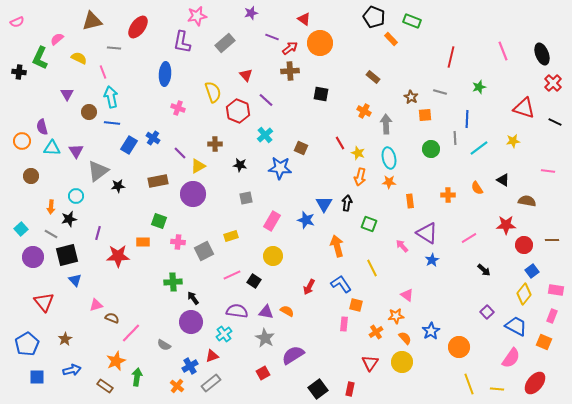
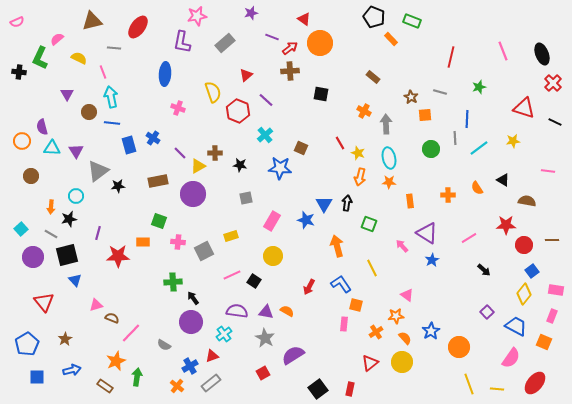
red triangle at (246, 75): rotated 32 degrees clockwise
brown cross at (215, 144): moved 9 px down
blue rectangle at (129, 145): rotated 48 degrees counterclockwise
red triangle at (370, 363): rotated 18 degrees clockwise
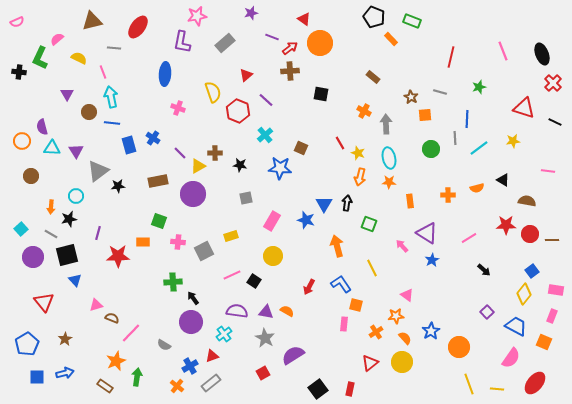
orange semicircle at (477, 188): rotated 72 degrees counterclockwise
red circle at (524, 245): moved 6 px right, 11 px up
blue arrow at (72, 370): moved 7 px left, 3 px down
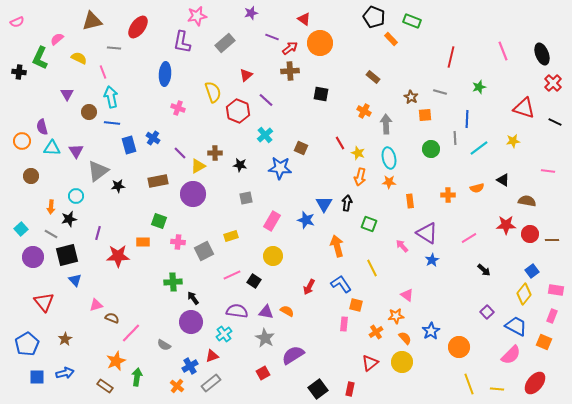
pink semicircle at (511, 358): moved 3 px up; rotated 10 degrees clockwise
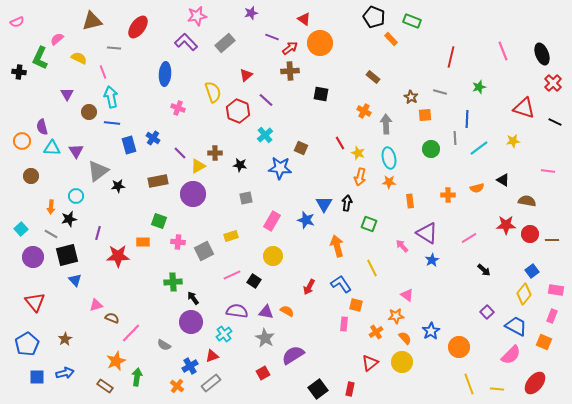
purple L-shape at (182, 42): moved 4 px right; rotated 125 degrees clockwise
red triangle at (44, 302): moved 9 px left
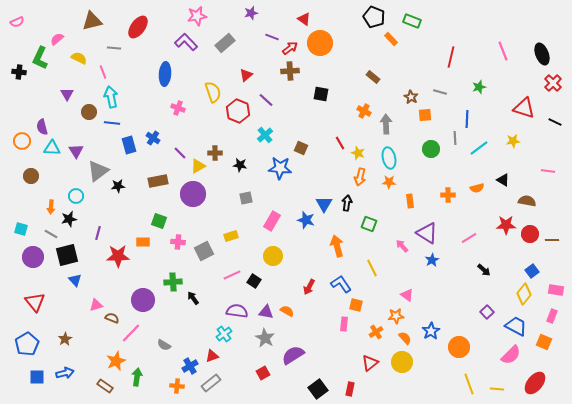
cyan square at (21, 229): rotated 32 degrees counterclockwise
purple circle at (191, 322): moved 48 px left, 22 px up
orange cross at (177, 386): rotated 32 degrees counterclockwise
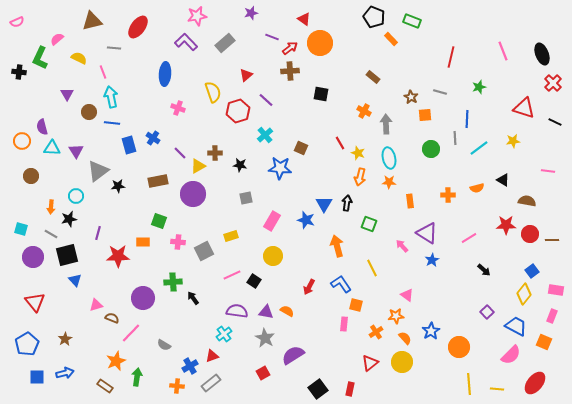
red hexagon at (238, 111): rotated 20 degrees clockwise
purple circle at (143, 300): moved 2 px up
yellow line at (469, 384): rotated 15 degrees clockwise
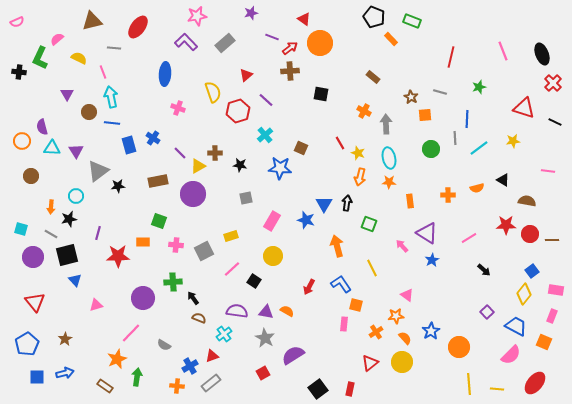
pink cross at (178, 242): moved 2 px left, 3 px down
pink line at (232, 275): moved 6 px up; rotated 18 degrees counterclockwise
brown semicircle at (112, 318): moved 87 px right
orange star at (116, 361): moved 1 px right, 2 px up
